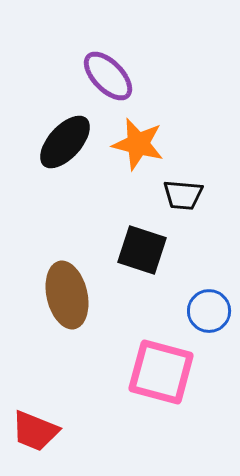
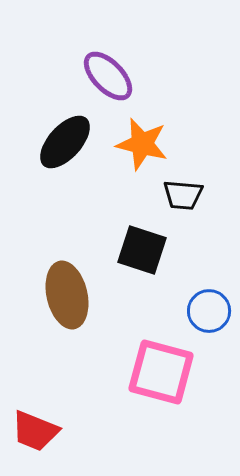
orange star: moved 4 px right
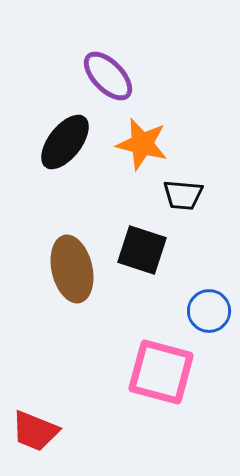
black ellipse: rotated 4 degrees counterclockwise
brown ellipse: moved 5 px right, 26 px up
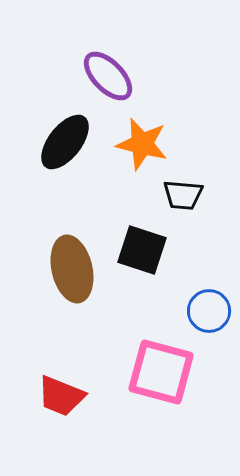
red trapezoid: moved 26 px right, 35 px up
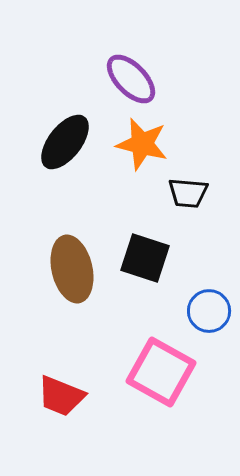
purple ellipse: moved 23 px right, 3 px down
black trapezoid: moved 5 px right, 2 px up
black square: moved 3 px right, 8 px down
pink square: rotated 14 degrees clockwise
